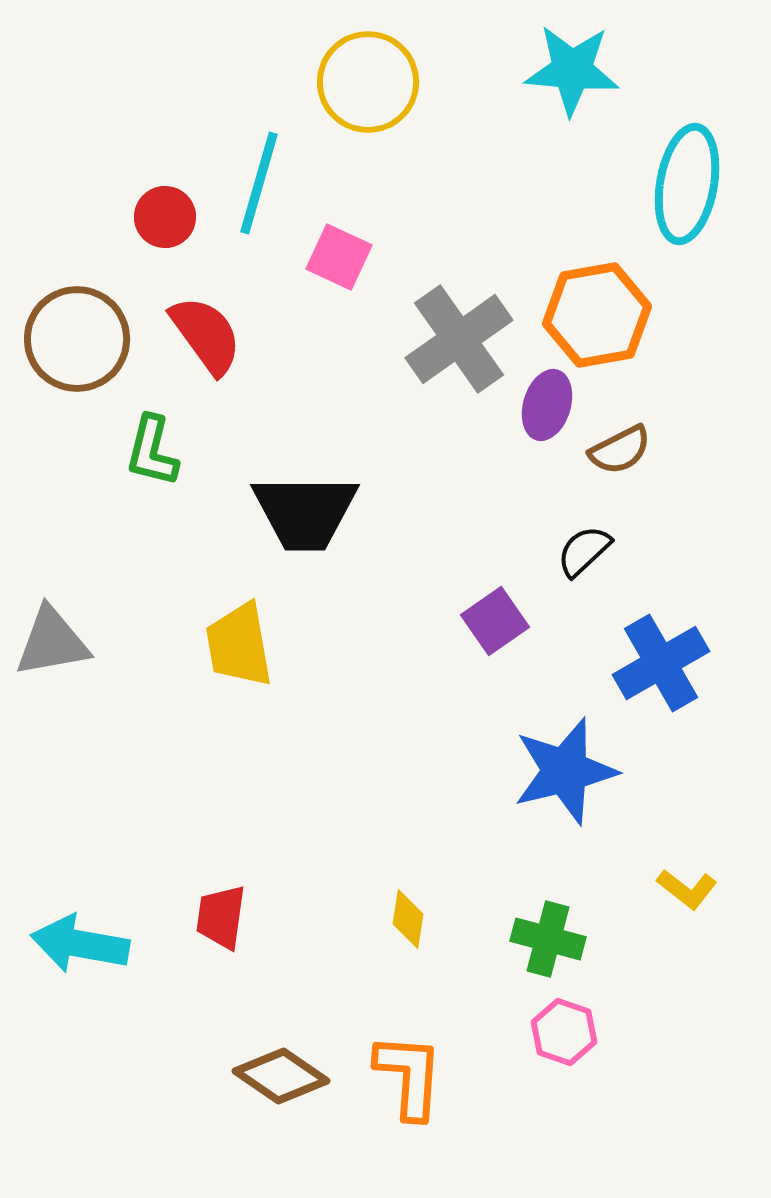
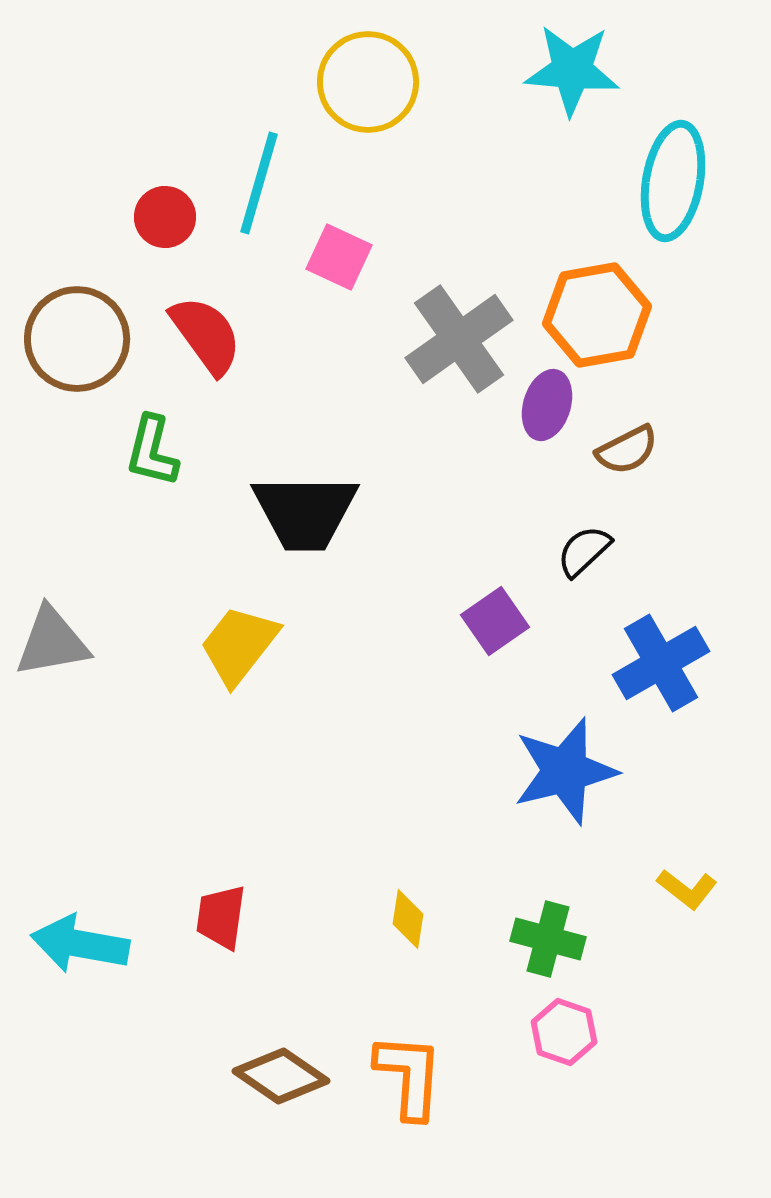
cyan ellipse: moved 14 px left, 3 px up
brown semicircle: moved 7 px right
yellow trapezoid: rotated 48 degrees clockwise
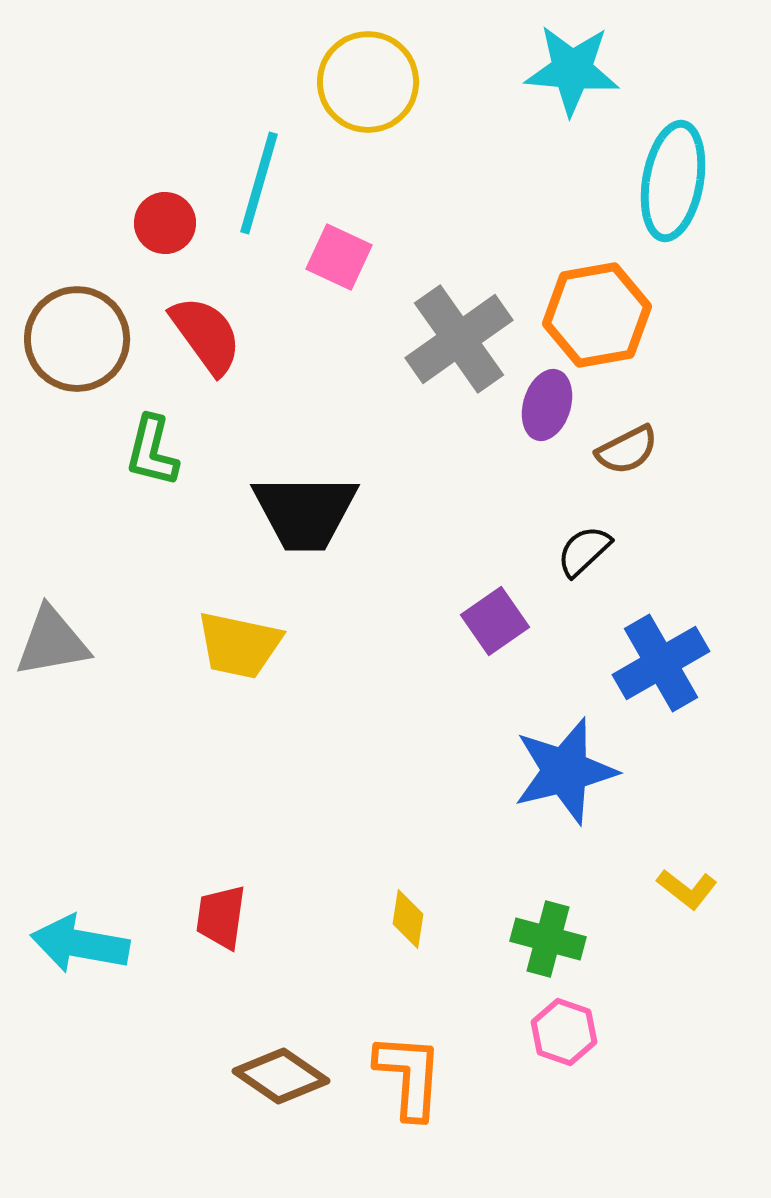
red circle: moved 6 px down
yellow trapezoid: rotated 116 degrees counterclockwise
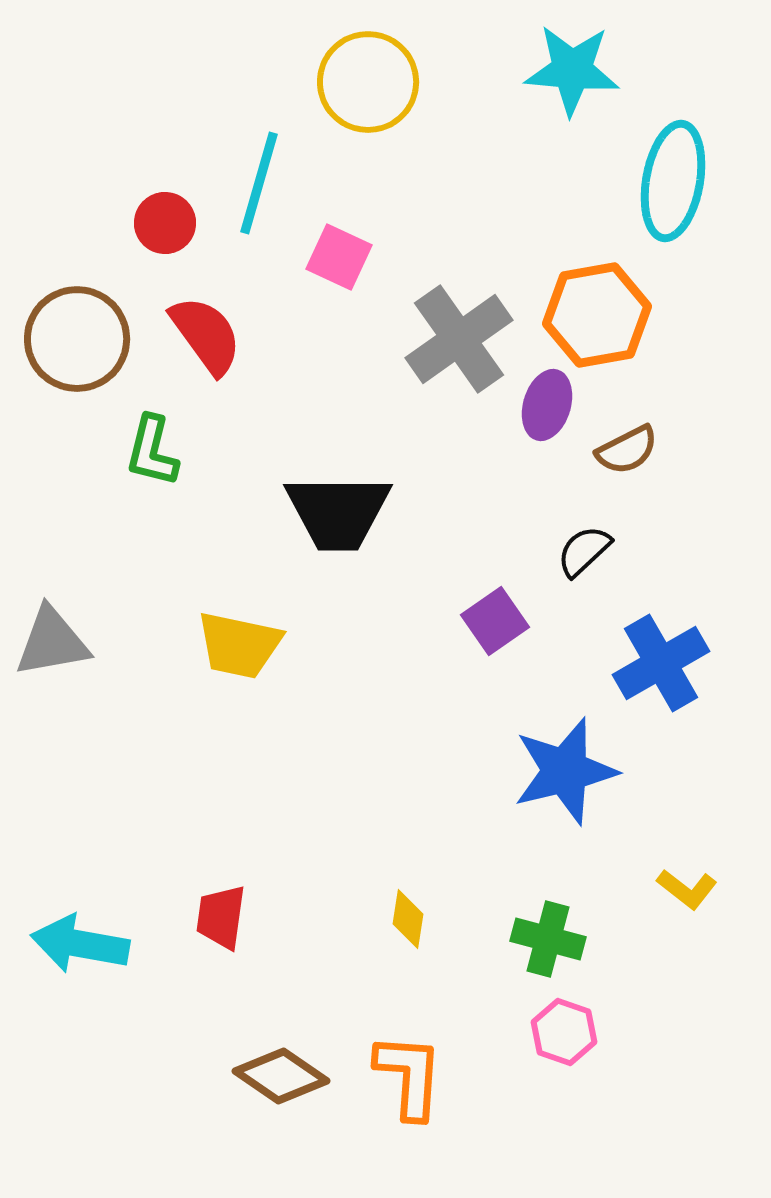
black trapezoid: moved 33 px right
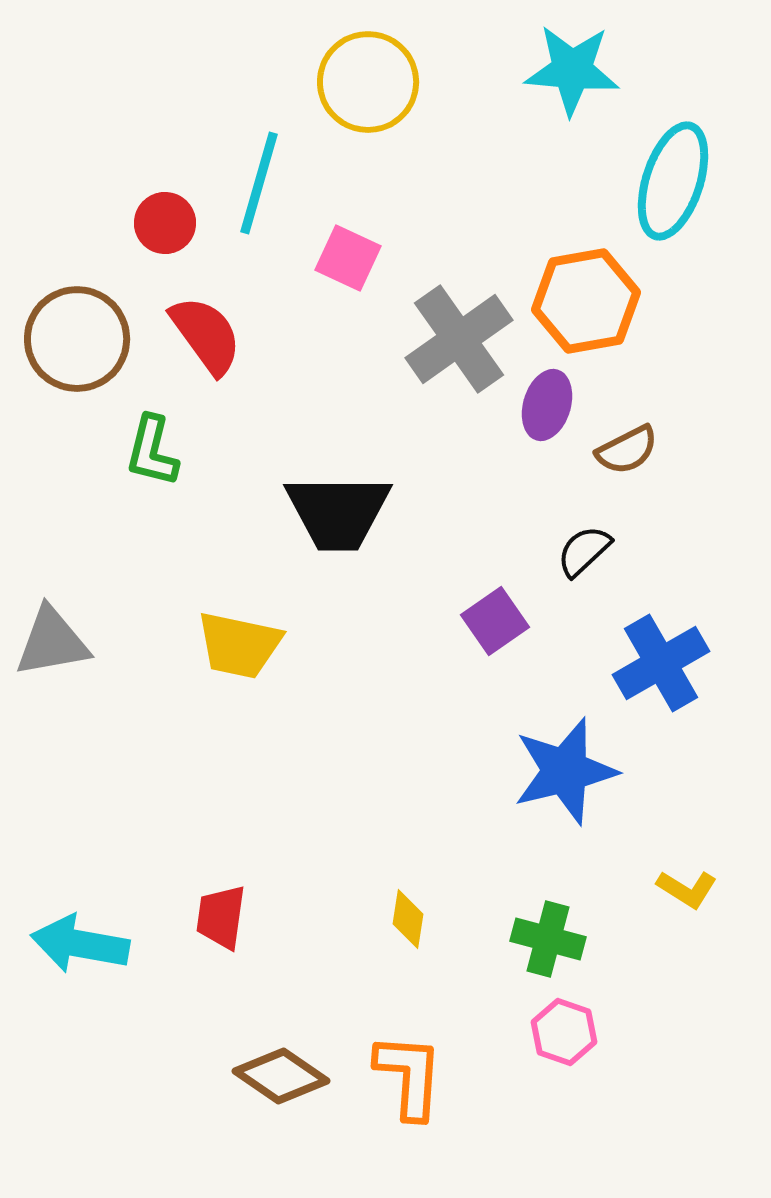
cyan ellipse: rotated 8 degrees clockwise
pink square: moved 9 px right, 1 px down
orange hexagon: moved 11 px left, 14 px up
yellow L-shape: rotated 6 degrees counterclockwise
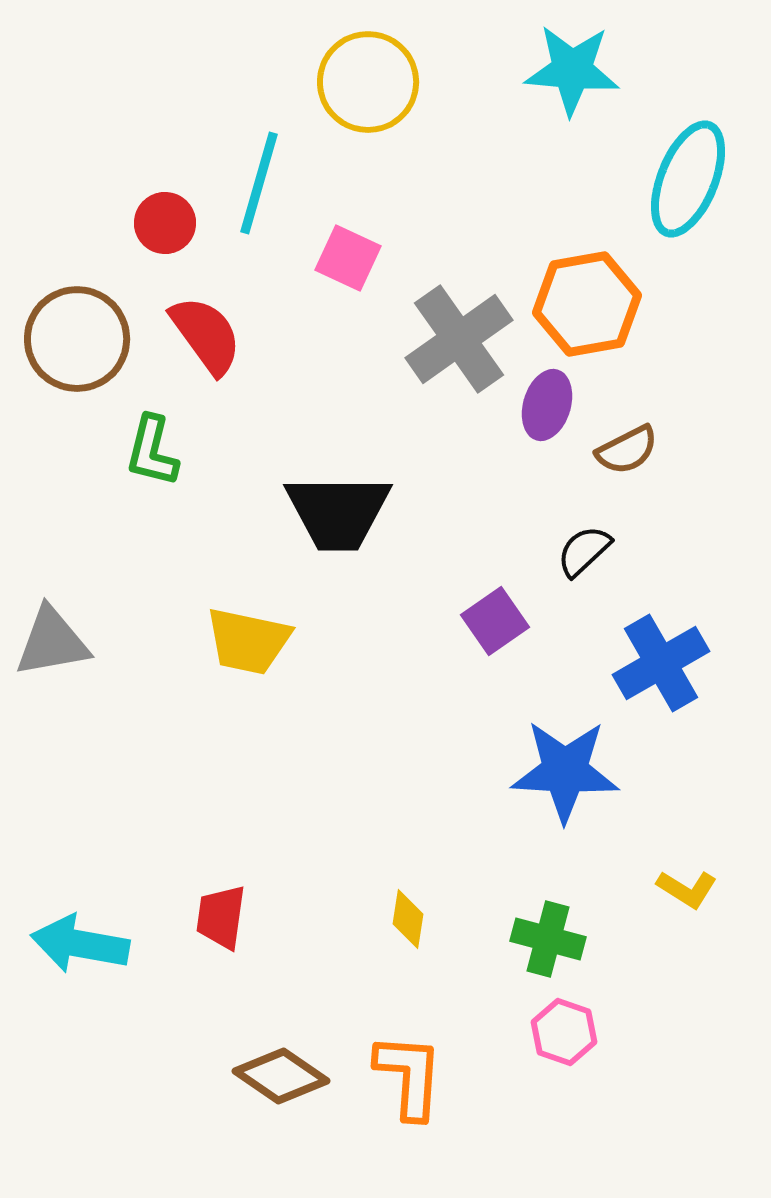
cyan ellipse: moved 15 px right, 2 px up; rotated 4 degrees clockwise
orange hexagon: moved 1 px right, 3 px down
yellow trapezoid: moved 9 px right, 4 px up
blue star: rotated 17 degrees clockwise
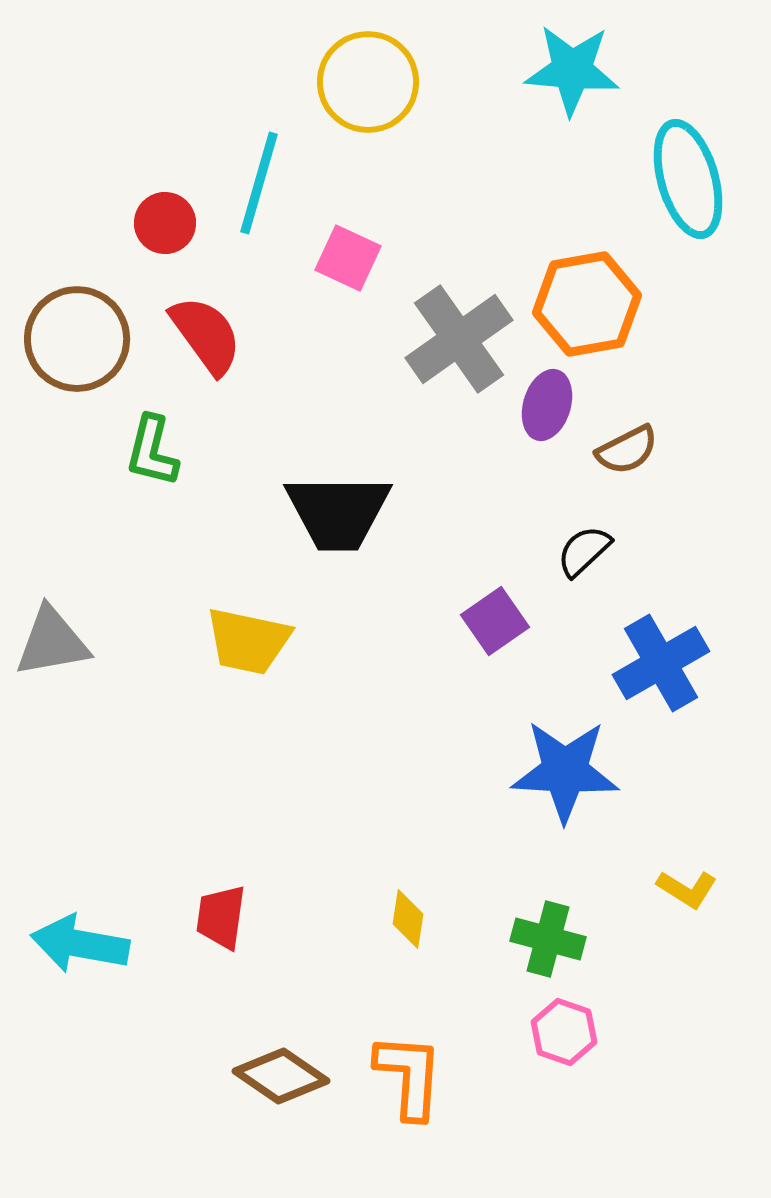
cyan ellipse: rotated 38 degrees counterclockwise
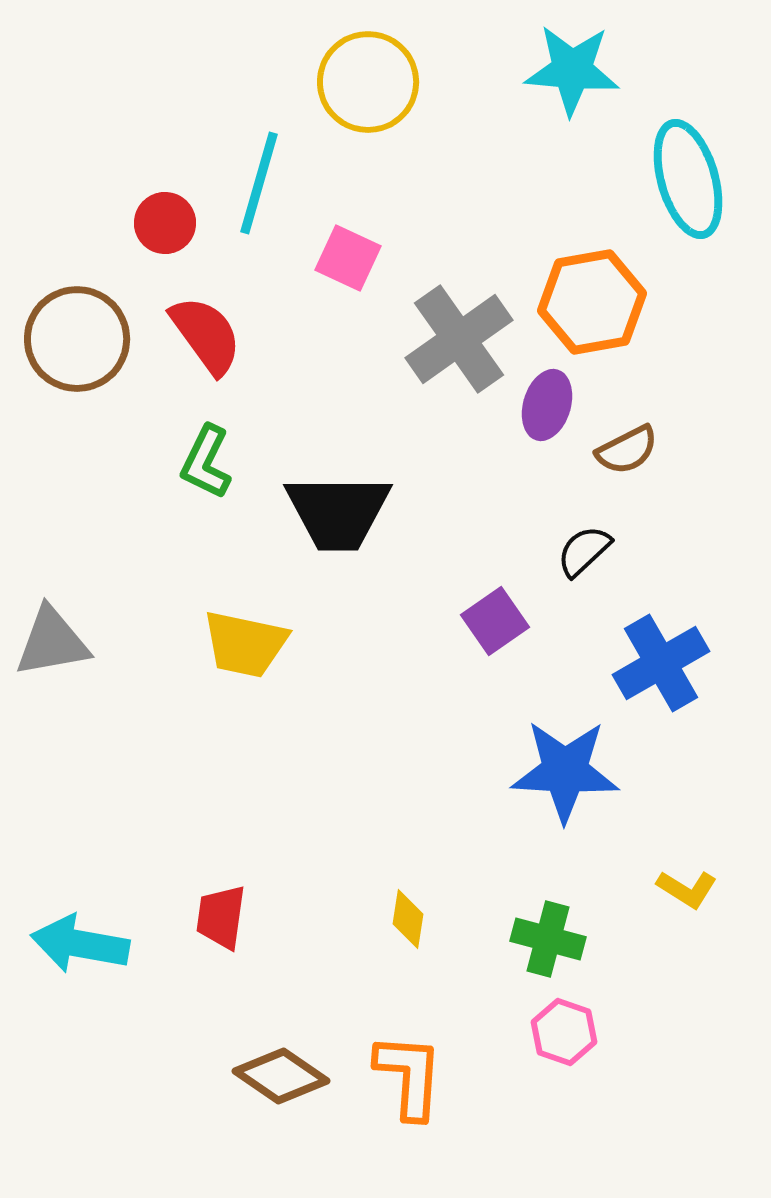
orange hexagon: moved 5 px right, 2 px up
green L-shape: moved 54 px right, 11 px down; rotated 12 degrees clockwise
yellow trapezoid: moved 3 px left, 3 px down
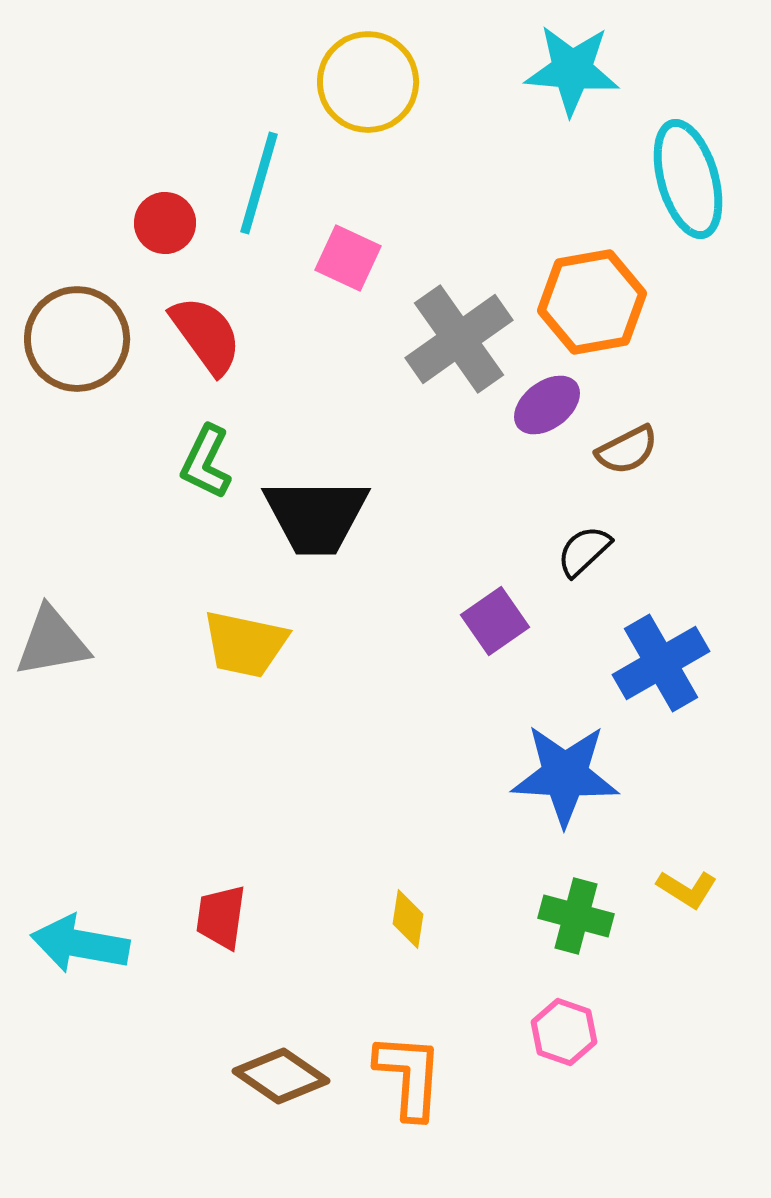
purple ellipse: rotated 36 degrees clockwise
black trapezoid: moved 22 px left, 4 px down
blue star: moved 4 px down
green cross: moved 28 px right, 23 px up
